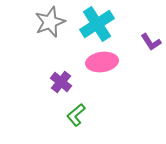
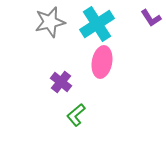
gray star: rotated 8 degrees clockwise
purple L-shape: moved 24 px up
pink ellipse: rotated 72 degrees counterclockwise
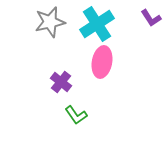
green L-shape: rotated 85 degrees counterclockwise
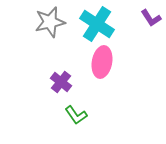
cyan cross: rotated 24 degrees counterclockwise
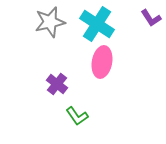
purple cross: moved 4 px left, 2 px down
green L-shape: moved 1 px right, 1 px down
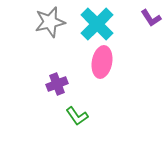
cyan cross: rotated 12 degrees clockwise
purple cross: rotated 30 degrees clockwise
